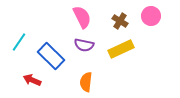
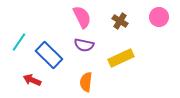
pink circle: moved 8 px right, 1 px down
yellow rectangle: moved 9 px down
blue rectangle: moved 2 px left, 1 px up
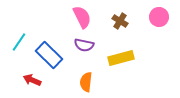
yellow rectangle: rotated 10 degrees clockwise
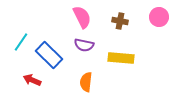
brown cross: rotated 21 degrees counterclockwise
cyan line: moved 2 px right
yellow rectangle: rotated 20 degrees clockwise
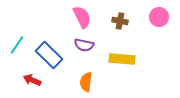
cyan line: moved 4 px left, 3 px down
yellow rectangle: moved 1 px right, 1 px down
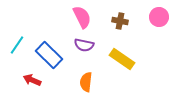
yellow rectangle: rotated 30 degrees clockwise
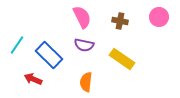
red arrow: moved 1 px right, 1 px up
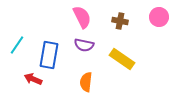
blue rectangle: rotated 56 degrees clockwise
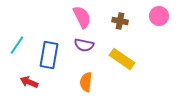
pink circle: moved 1 px up
red arrow: moved 4 px left, 3 px down
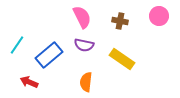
blue rectangle: rotated 40 degrees clockwise
